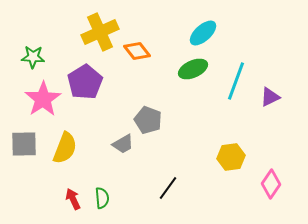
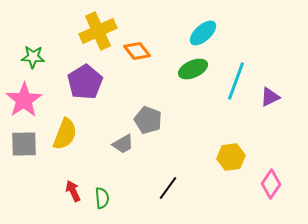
yellow cross: moved 2 px left, 1 px up
pink star: moved 19 px left, 1 px down
yellow semicircle: moved 14 px up
red arrow: moved 8 px up
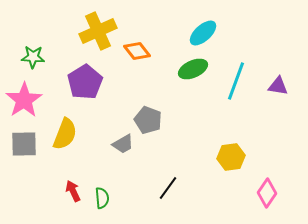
purple triangle: moved 8 px right, 11 px up; rotated 35 degrees clockwise
pink diamond: moved 4 px left, 9 px down
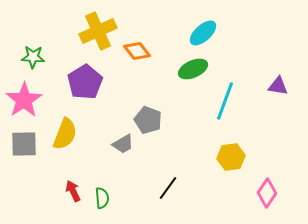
cyan line: moved 11 px left, 20 px down
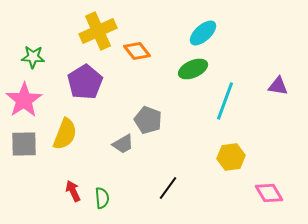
pink diamond: moved 2 px right; rotated 64 degrees counterclockwise
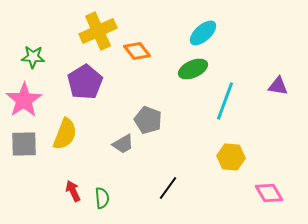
yellow hexagon: rotated 12 degrees clockwise
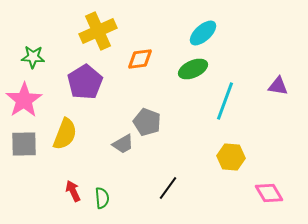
orange diamond: moved 3 px right, 8 px down; rotated 60 degrees counterclockwise
gray pentagon: moved 1 px left, 2 px down
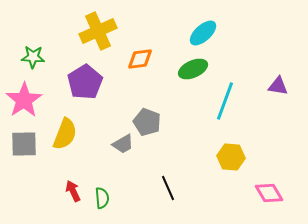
black line: rotated 60 degrees counterclockwise
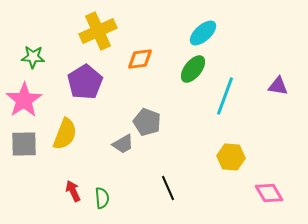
green ellipse: rotated 28 degrees counterclockwise
cyan line: moved 5 px up
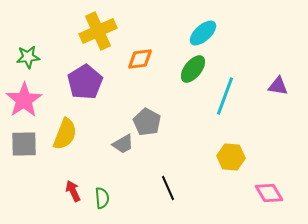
green star: moved 5 px left; rotated 10 degrees counterclockwise
gray pentagon: rotated 8 degrees clockwise
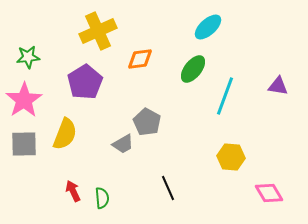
cyan ellipse: moved 5 px right, 6 px up
